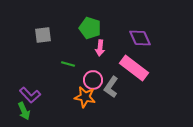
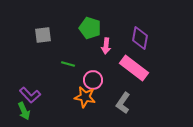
purple diamond: rotated 35 degrees clockwise
pink arrow: moved 6 px right, 2 px up
gray L-shape: moved 12 px right, 16 px down
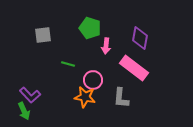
gray L-shape: moved 2 px left, 5 px up; rotated 30 degrees counterclockwise
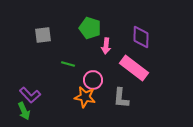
purple diamond: moved 1 px right, 1 px up; rotated 10 degrees counterclockwise
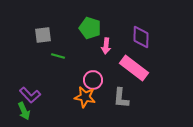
green line: moved 10 px left, 8 px up
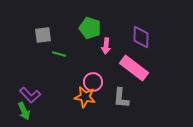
green line: moved 1 px right, 2 px up
pink circle: moved 2 px down
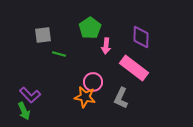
green pentagon: rotated 20 degrees clockwise
gray L-shape: rotated 20 degrees clockwise
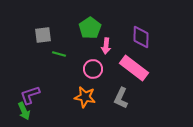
pink circle: moved 13 px up
purple L-shape: rotated 115 degrees clockwise
